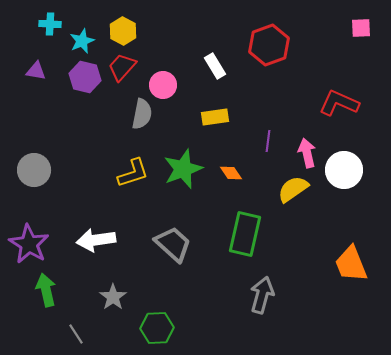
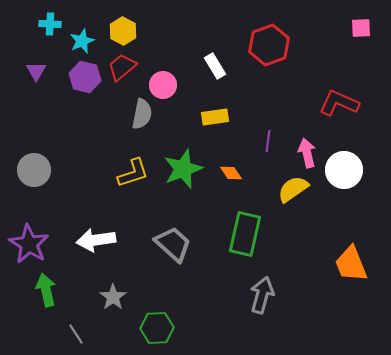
red trapezoid: rotated 8 degrees clockwise
purple triangle: rotated 50 degrees clockwise
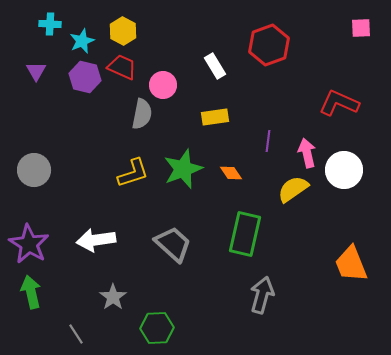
red trapezoid: rotated 64 degrees clockwise
green arrow: moved 15 px left, 2 px down
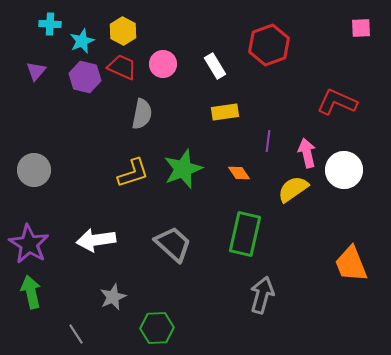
purple triangle: rotated 10 degrees clockwise
pink circle: moved 21 px up
red L-shape: moved 2 px left, 1 px up
yellow rectangle: moved 10 px right, 5 px up
orange diamond: moved 8 px right
gray star: rotated 12 degrees clockwise
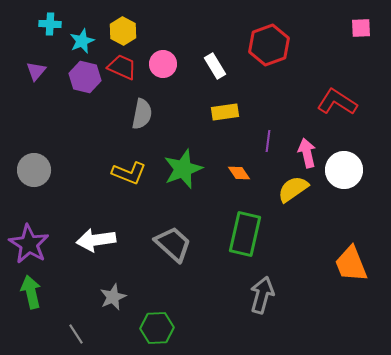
red L-shape: rotated 9 degrees clockwise
yellow L-shape: moved 4 px left; rotated 40 degrees clockwise
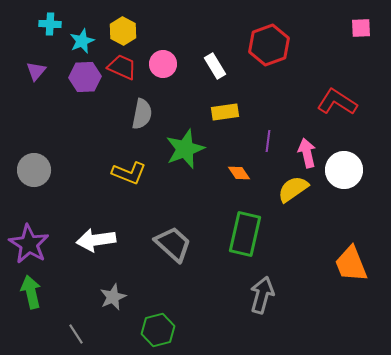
purple hexagon: rotated 16 degrees counterclockwise
green star: moved 2 px right, 20 px up
green hexagon: moved 1 px right, 2 px down; rotated 12 degrees counterclockwise
